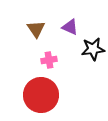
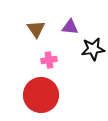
purple triangle: rotated 18 degrees counterclockwise
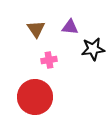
red circle: moved 6 px left, 2 px down
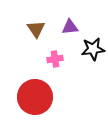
purple triangle: rotated 12 degrees counterclockwise
pink cross: moved 6 px right, 1 px up
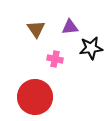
black star: moved 2 px left, 1 px up
pink cross: rotated 21 degrees clockwise
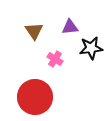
brown triangle: moved 2 px left, 2 px down
pink cross: rotated 21 degrees clockwise
